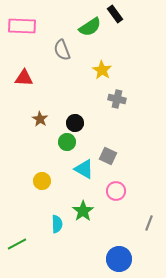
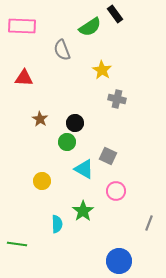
green line: rotated 36 degrees clockwise
blue circle: moved 2 px down
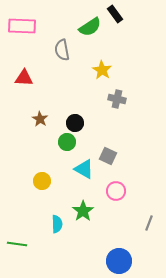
gray semicircle: rotated 10 degrees clockwise
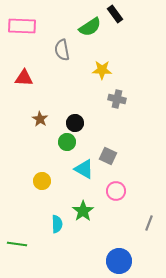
yellow star: rotated 30 degrees counterclockwise
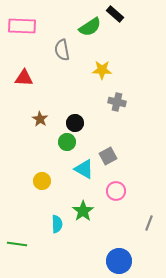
black rectangle: rotated 12 degrees counterclockwise
gray cross: moved 3 px down
gray square: rotated 36 degrees clockwise
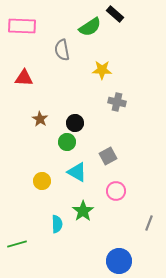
cyan triangle: moved 7 px left, 3 px down
green line: rotated 24 degrees counterclockwise
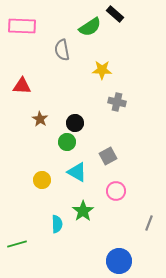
red triangle: moved 2 px left, 8 px down
yellow circle: moved 1 px up
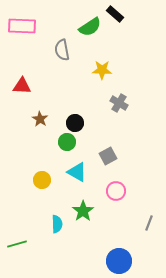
gray cross: moved 2 px right, 1 px down; rotated 18 degrees clockwise
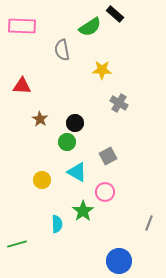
pink circle: moved 11 px left, 1 px down
